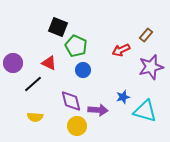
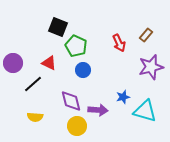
red arrow: moved 2 px left, 7 px up; rotated 90 degrees counterclockwise
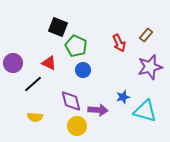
purple star: moved 1 px left
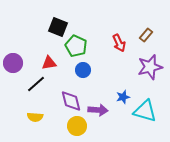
red triangle: rotated 35 degrees counterclockwise
black line: moved 3 px right
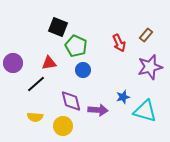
yellow circle: moved 14 px left
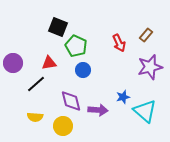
cyan triangle: rotated 25 degrees clockwise
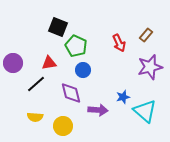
purple diamond: moved 8 px up
